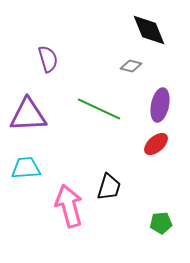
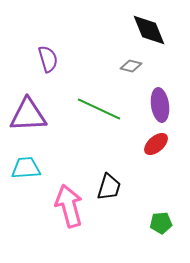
purple ellipse: rotated 20 degrees counterclockwise
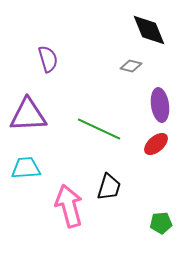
green line: moved 20 px down
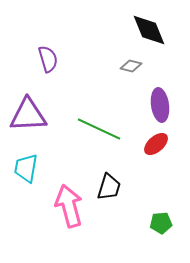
cyan trapezoid: rotated 76 degrees counterclockwise
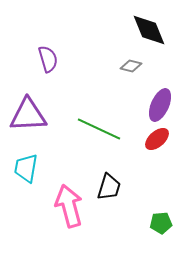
purple ellipse: rotated 32 degrees clockwise
red ellipse: moved 1 px right, 5 px up
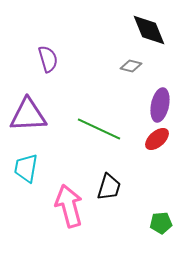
purple ellipse: rotated 12 degrees counterclockwise
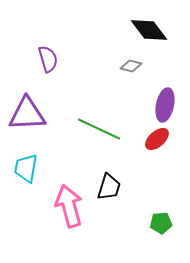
black diamond: rotated 15 degrees counterclockwise
purple ellipse: moved 5 px right
purple triangle: moved 1 px left, 1 px up
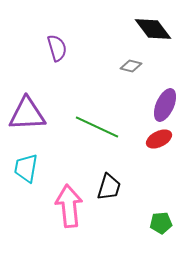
black diamond: moved 4 px right, 1 px up
purple semicircle: moved 9 px right, 11 px up
purple ellipse: rotated 12 degrees clockwise
green line: moved 2 px left, 2 px up
red ellipse: moved 2 px right; rotated 15 degrees clockwise
pink arrow: rotated 9 degrees clockwise
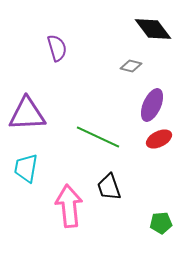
purple ellipse: moved 13 px left
green line: moved 1 px right, 10 px down
black trapezoid: rotated 144 degrees clockwise
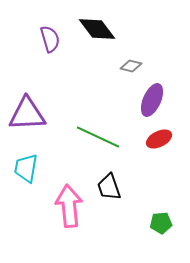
black diamond: moved 56 px left
purple semicircle: moved 7 px left, 9 px up
purple ellipse: moved 5 px up
